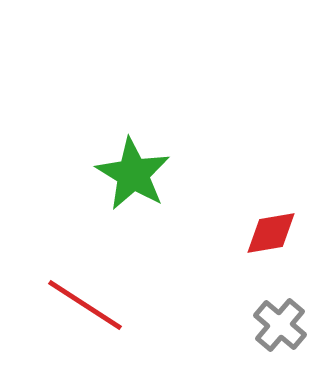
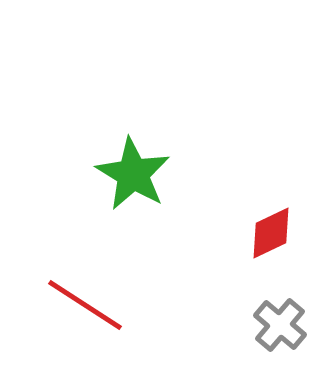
red diamond: rotated 16 degrees counterclockwise
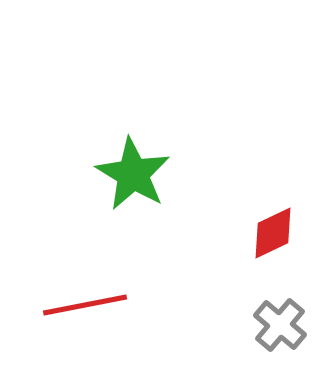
red diamond: moved 2 px right
red line: rotated 44 degrees counterclockwise
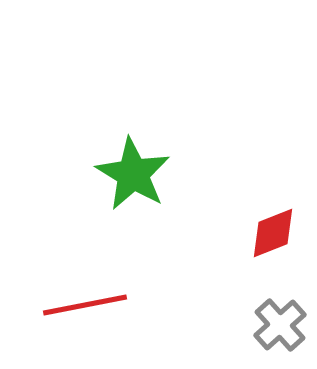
red diamond: rotated 4 degrees clockwise
gray cross: rotated 8 degrees clockwise
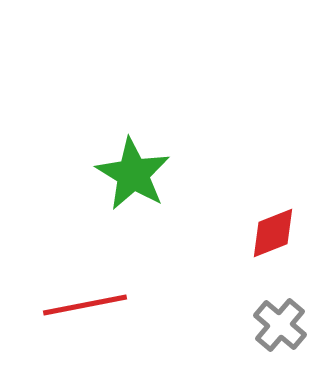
gray cross: rotated 8 degrees counterclockwise
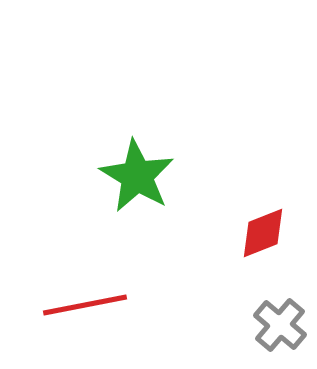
green star: moved 4 px right, 2 px down
red diamond: moved 10 px left
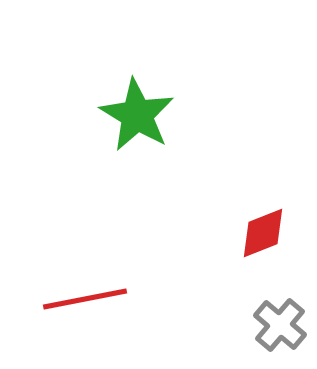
green star: moved 61 px up
red line: moved 6 px up
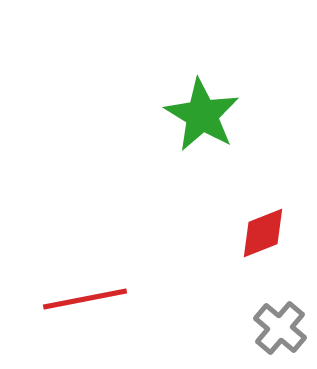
green star: moved 65 px right
gray cross: moved 3 px down
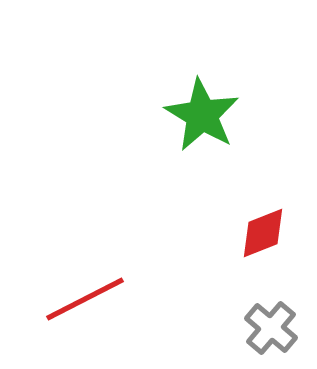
red line: rotated 16 degrees counterclockwise
gray cross: moved 9 px left
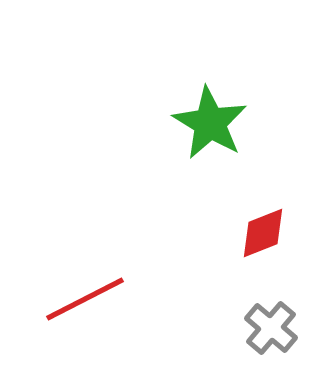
green star: moved 8 px right, 8 px down
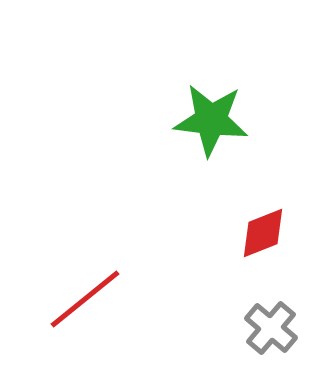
green star: moved 1 px right, 3 px up; rotated 24 degrees counterclockwise
red line: rotated 12 degrees counterclockwise
